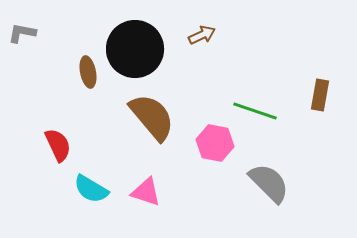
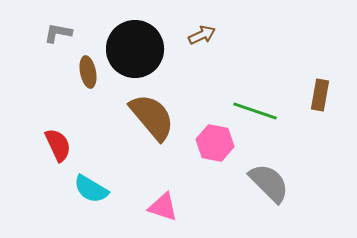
gray L-shape: moved 36 px right
pink triangle: moved 17 px right, 15 px down
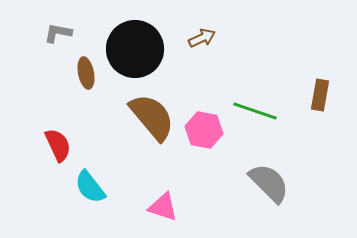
brown arrow: moved 3 px down
brown ellipse: moved 2 px left, 1 px down
pink hexagon: moved 11 px left, 13 px up
cyan semicircle: moved 1 px left, 2 px up; rotated 21 degrees clockwise
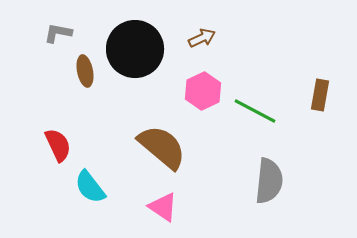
brown ellipse: moved 1 px left, 2 px up
green line: rotated 9 degrees clockwise
brown semicircle: moved 10 px right, 30 px down; rotated 10 degrees counterclockwise
pink hexagon: moved 1 px left, 39 px up; rotated 24 degrees clockwise
gray semicircle: moved 2 px up; rotated 51 degrees clockwise
pink triangle: rotated 16 degrees clockwise
